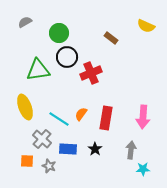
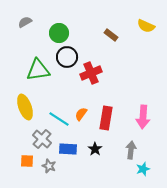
brown rectangle: moved 3 px up
cyan star: rotated 16 degrees counterclockwise
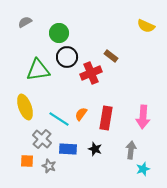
brown rectangle: moved 21 px down
black star: rotated 16 degrees counterclockwise
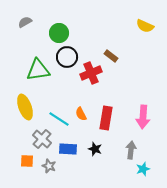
yellow semicircle: moved 1 px left
orange semicircle: rotated 64 degrees counterclockwise
